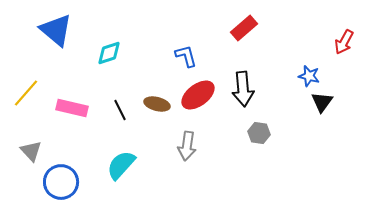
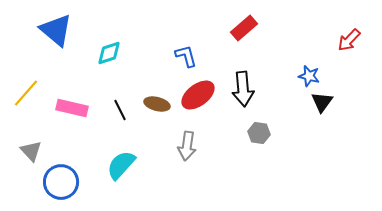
red arrow: moved 5 px right, 2 px up; rotated 15 degrees clockwise
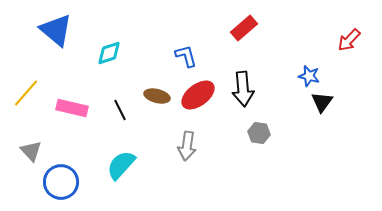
brown ellipse: moved 8 px up
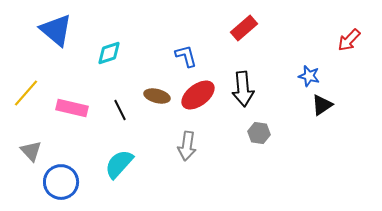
black triangle: moved 3 px down; rotated 20 degrees clockwise
cyan semicircle: moved 2 px left, 1 px up
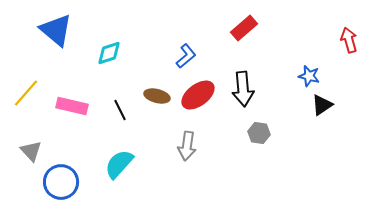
red arrow: rotated 120 degrees clockwise
blue L-shape: rotated 65 degrees clockwise
pink rectangle: moved 2 px up
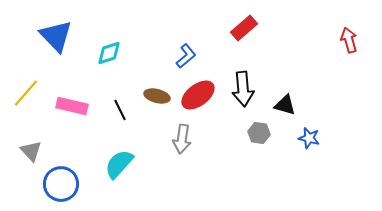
blue triangle: moved 6 px down; rotated 6 degrees clockwise
blue star: moved 62 px down
black triangle: moved 37 px left; rotated 50 degrees clockwise
gray arrow: moved 5 px left, 7 px up
blue circle: moved 2 px down
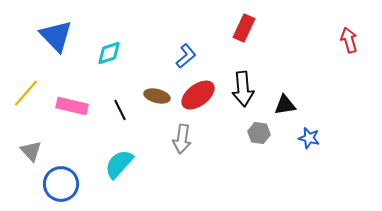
red rectangle: rotated 24 degrees counterclockwise
black triangle: rotated 25 degrees counterclockwise
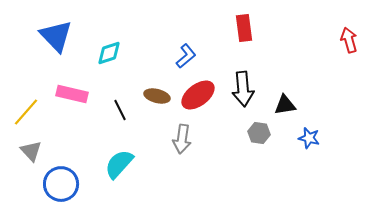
red rectangle: rotated 32 degrees counterclockwise
yellow line: moved 19 px down
pink rectangle: moved 12 px up
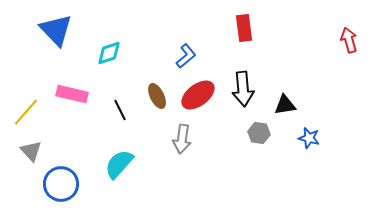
blue triangle: moved 6 px up
brown ellipse: rotated 50 degrees clockwise
